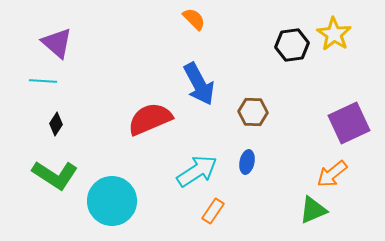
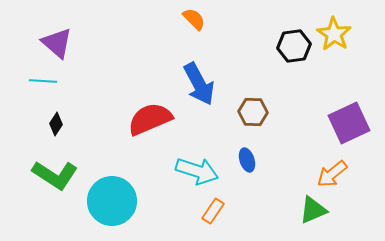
black hexagon: moved 2 px right, 1 px down
blue ellipse: moved 2 px up; rotated 30 degrees counterclockwise
cyan arrow: rotated 51 degrees clockwise
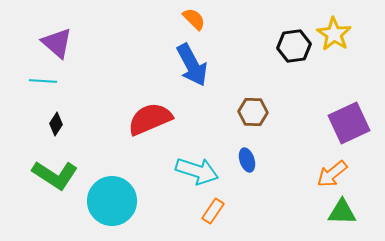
blue arrow: moved 7 px left, 19 px up
green triangle: moved 29 px right, 2 px down; rotated 24 degrees clockwise
